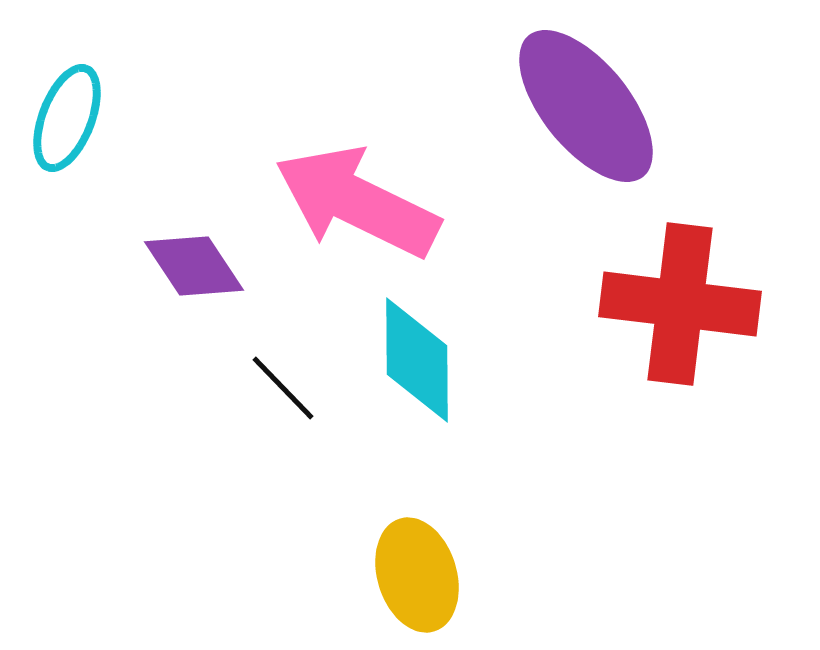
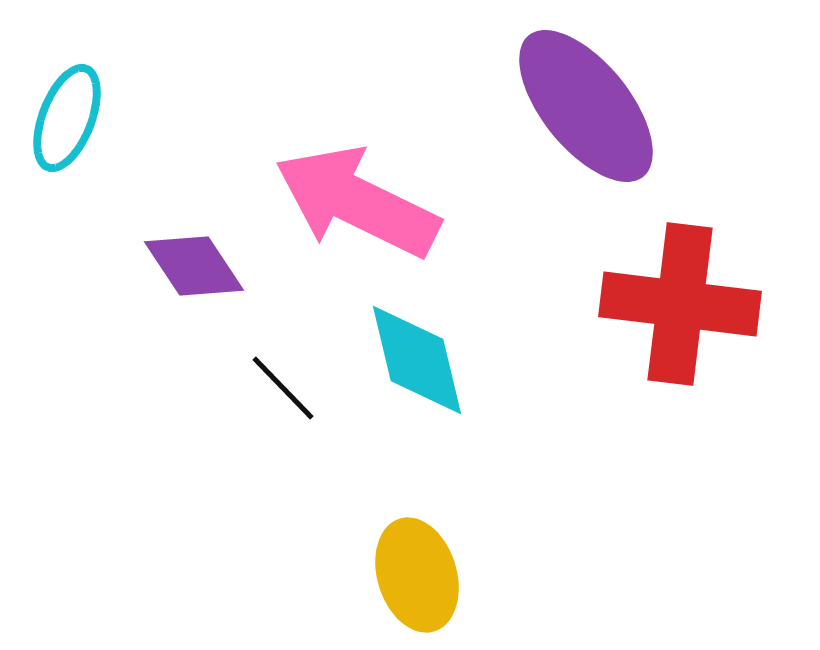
cyan diamond: rotated 13 degrees counterclockwise
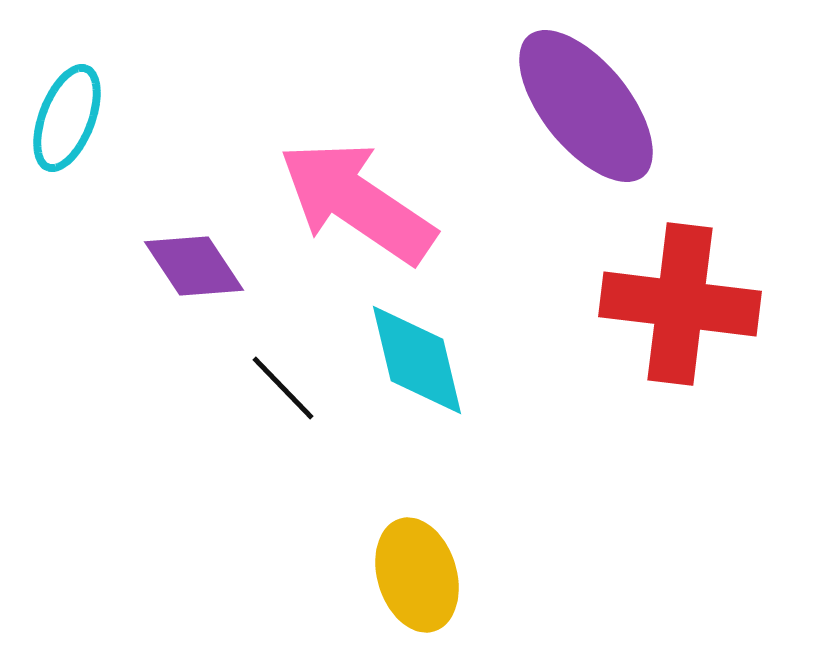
pink arrow: rotated 8 degrees clockwise
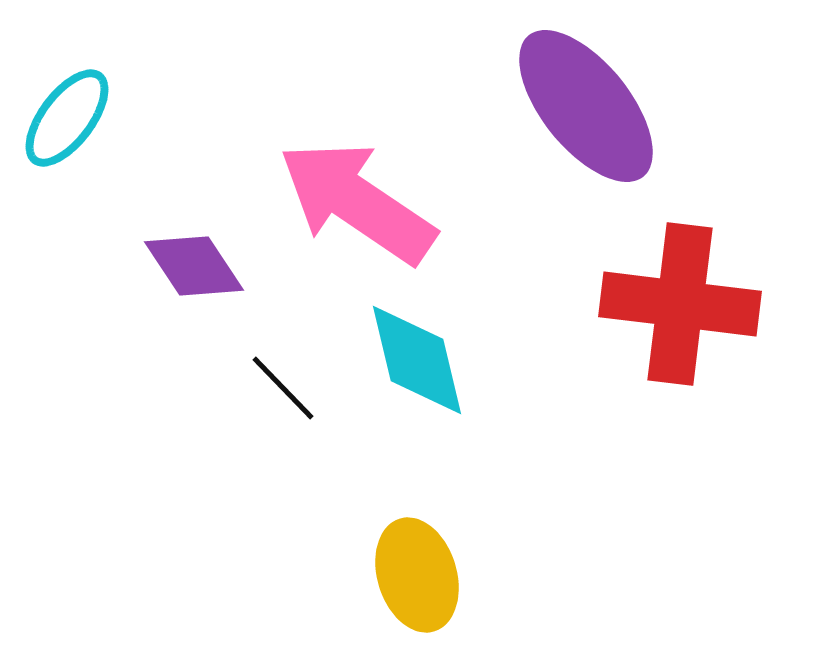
cyan ellipse: rotated 16 degrees clockwise
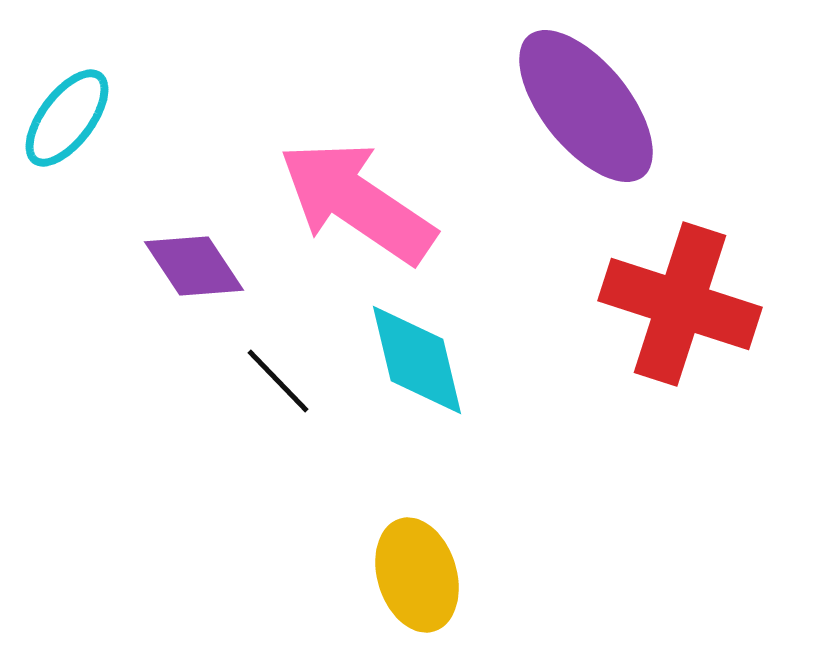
red cross: rotated 11 degrees clockwise
black line: moved 5 px left, 7 px up
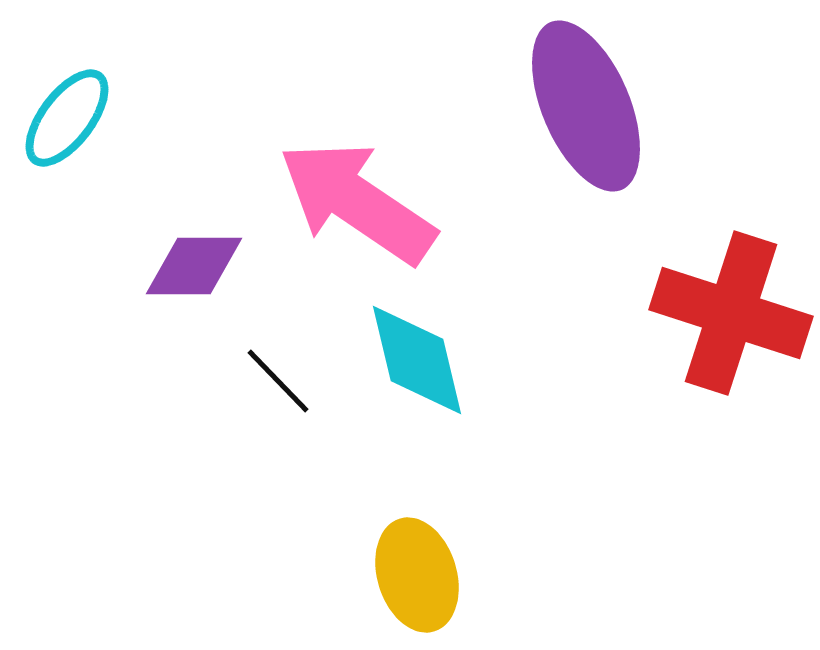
purple ellipse: rotated 16 degrees clockwise
purple diamond: rotated 56 degrees counterclockwise
red cross: moved 51 px right, 9 px down
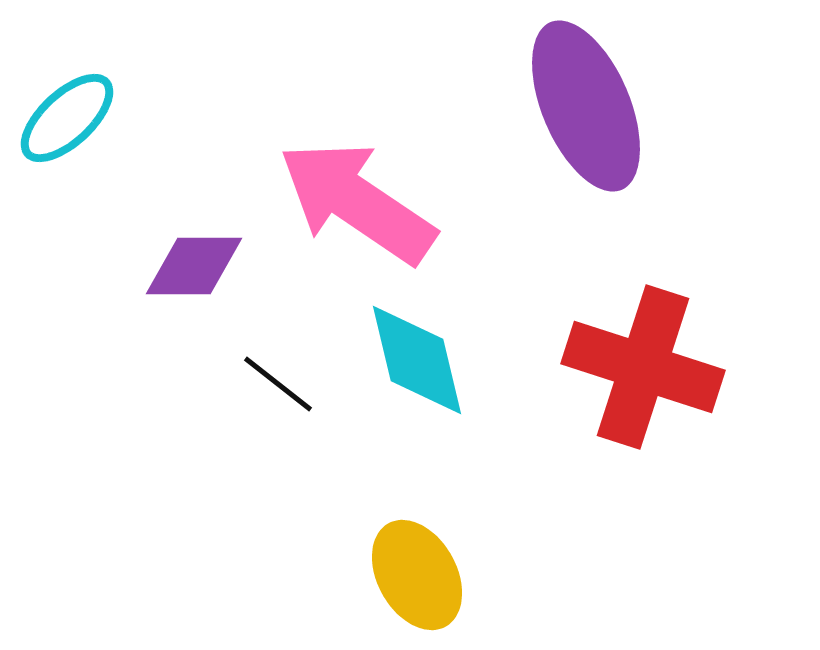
cyan ellipse: rotated 10 degrees clockwise
red cross: moved 88 px left, 54 px down
black line: moved 3 px down; rotated 8 degrees counterclockwise
yellow ellipse: rotated 12 degrees counterclockwise
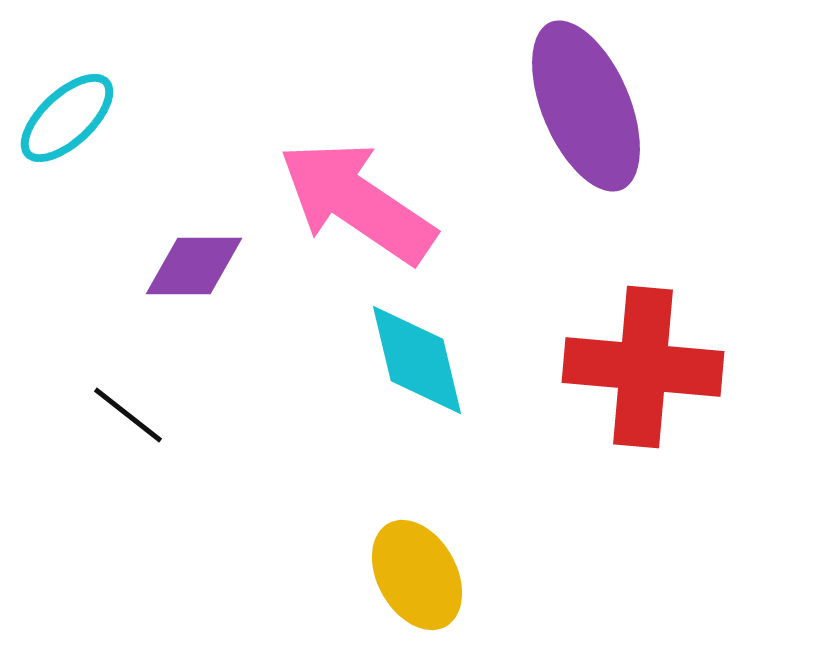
red cross: rotated 13 degrees counterclockwise
black line: moved 150 px left, 31 px down
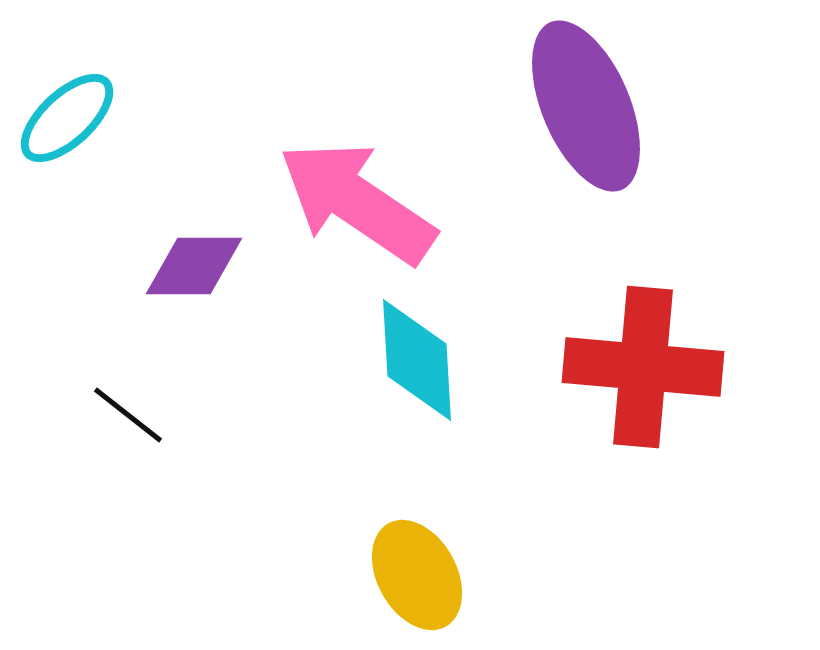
cyan diamond: rotated 10 degrees clockwise
